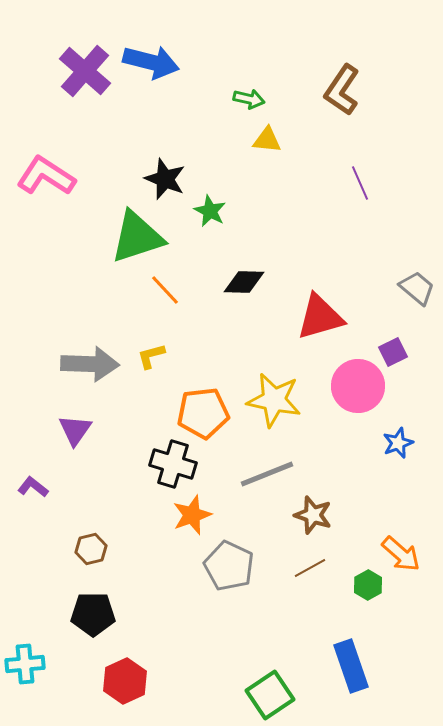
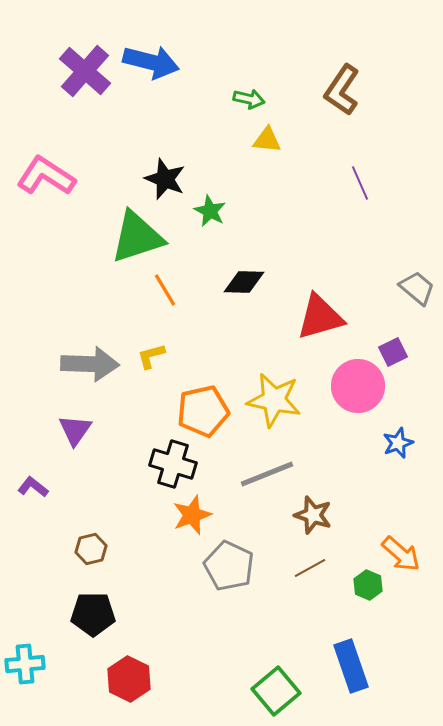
orange line: rotated 12 degrees clockwise
orange pentagon: moved 2 px up; rotated 6 degrees counterclockwise
green hexagon: rotated 8 degrees counterclockwise
red hexagon: moved 4 px right, 2 px up; rotated 9 degrees counterclockwise
green square: moved 6 px right, 4 px up; rotated 6 degrees counterclockwise
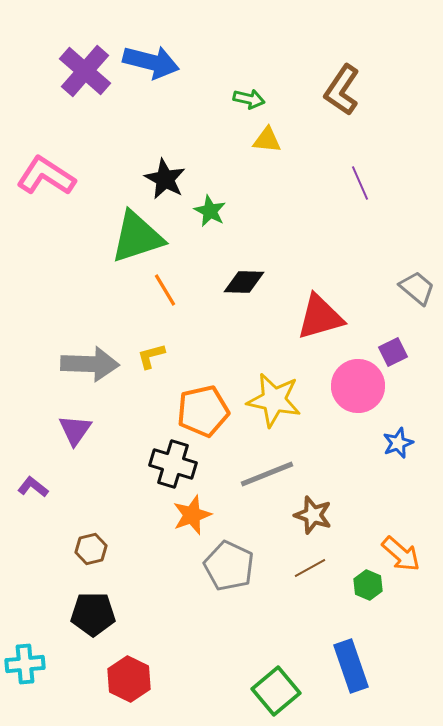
black star: rotated 6 degrees clockwise
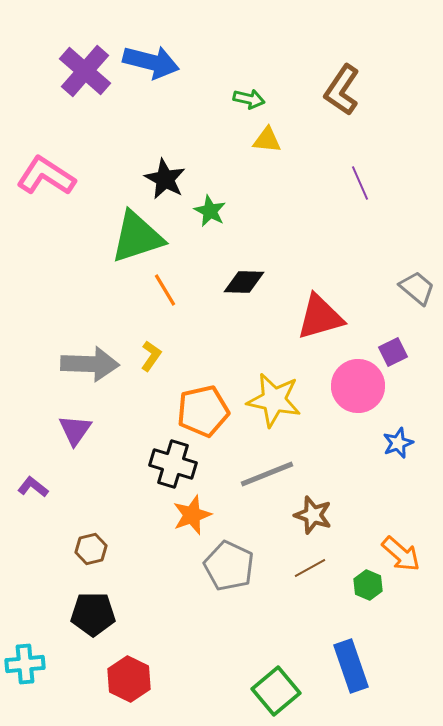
yellow L-shape: rotated 140 degrees clockwise
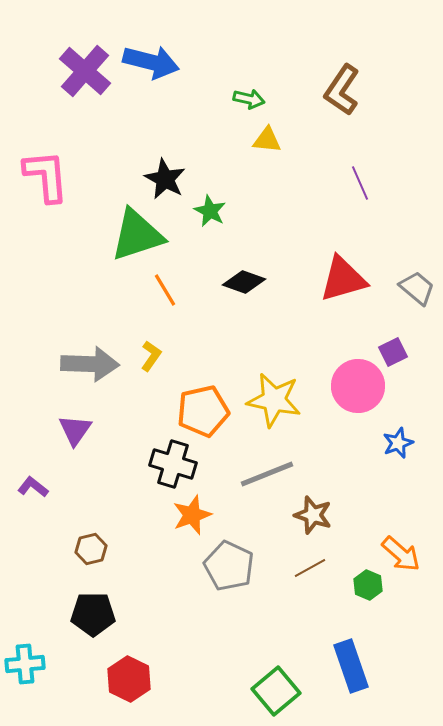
pink L-shape: rotated 52 degrees clockwise
green triangle: moved 2 px up
black diamond: rotated 18 degrees clockwise
red triangle: moved 23 px right, 38 px up
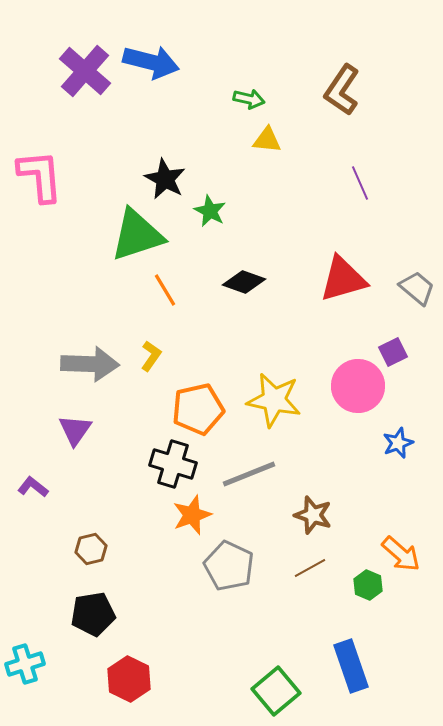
pink L-shape: moved 6 px left
orange pentagon: moved 5 px left, 2 px up
gray line: moved 18 px left
black pentagon: rotated 9 degrees counterclockwise
cyan cross: rotated 12 degrees counterclockwise
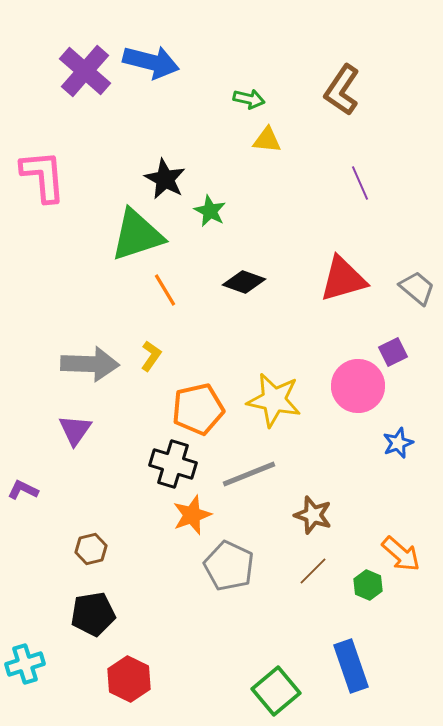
pink L-shape: moved 3 px right
purple L-shape: moved 10 px left, 3 px down; rotated 12 degrees counterclockwise
brown line: moved 3 px right, 3 px down; rotated 16 degrees counterclockwise
